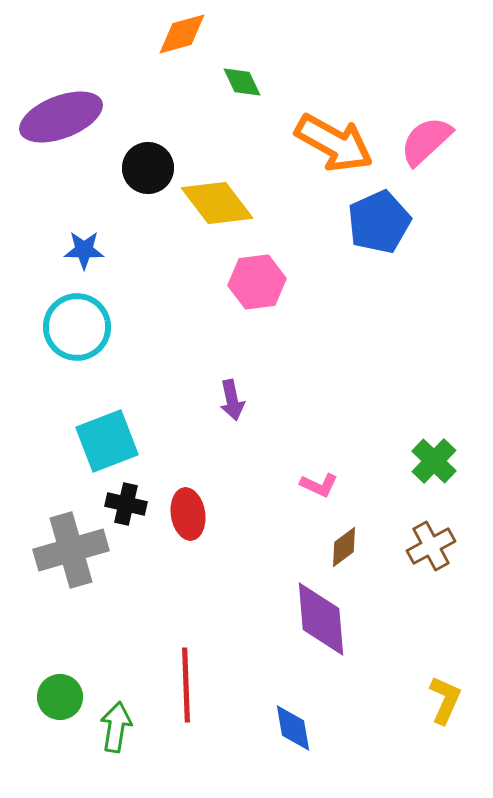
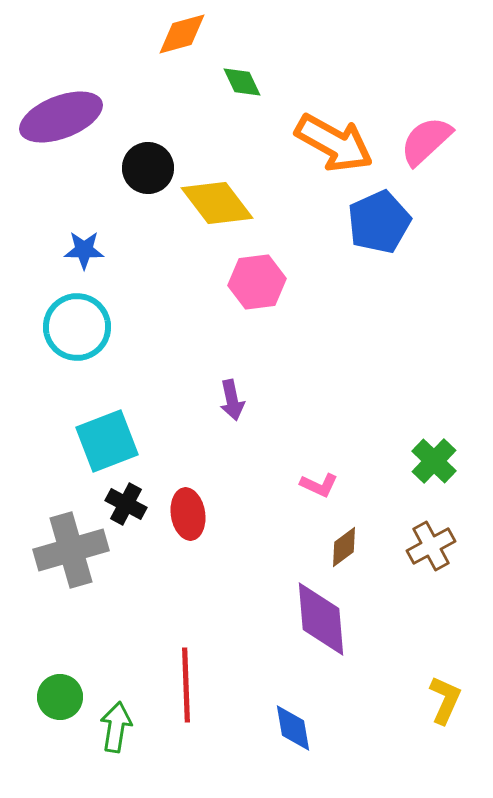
black cross: rotated 15 degrees clockwise
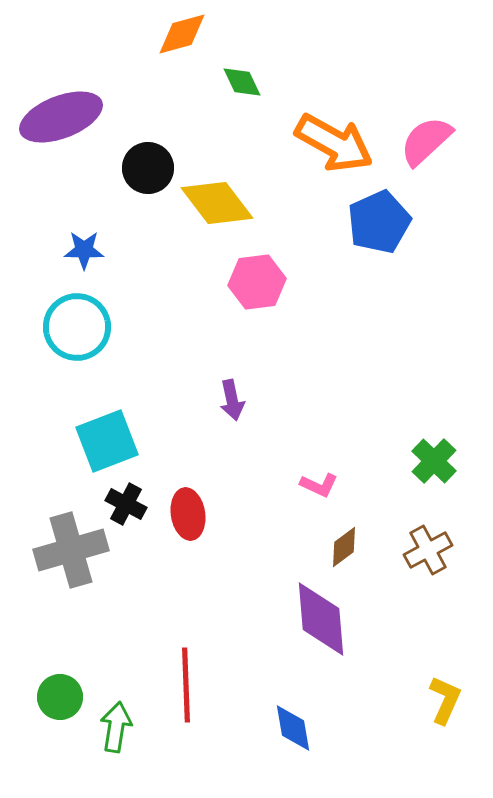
brown cross: moved 3 px left, 4 px down
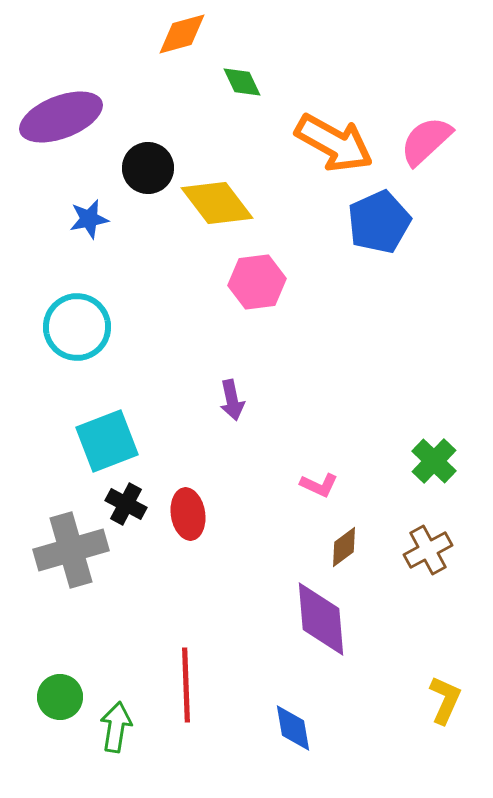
blue star: moved 5 px right, 31 px up; rotated 12 degrees counterclockwise
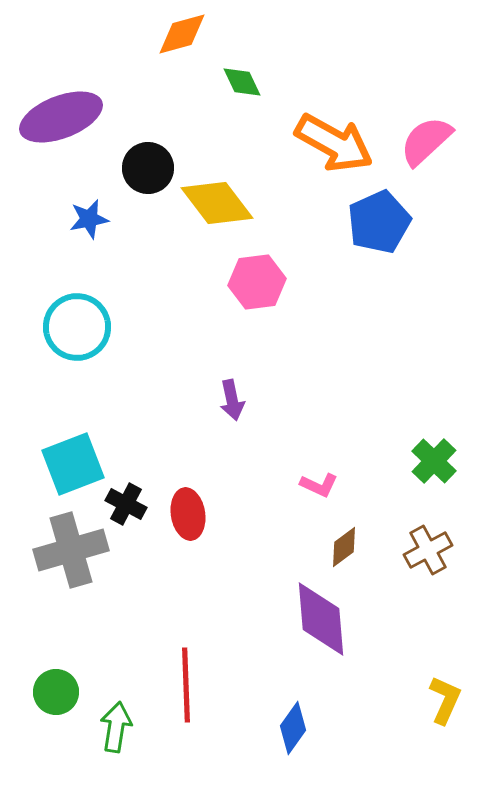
cyan square: moved 34 px left, 23 px down
green circle: moved 4 px left, 5 px up
blue diamond: rotated 45 degrees clockwise
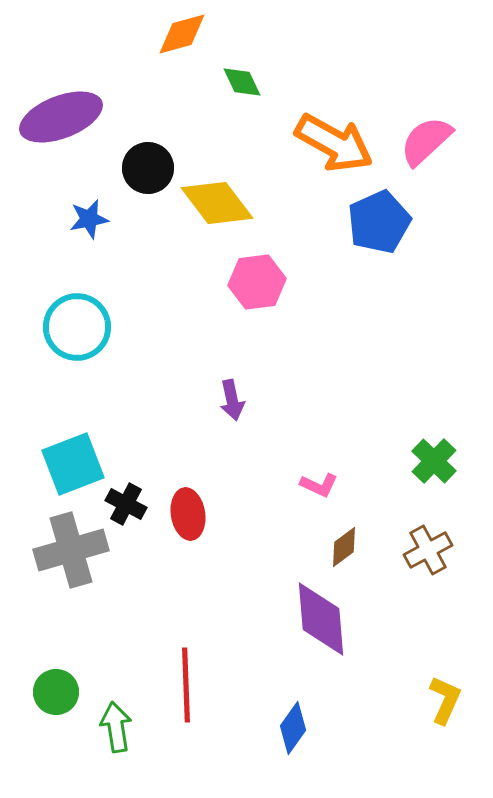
green arrow: rotated 18 degrees counterclockwise
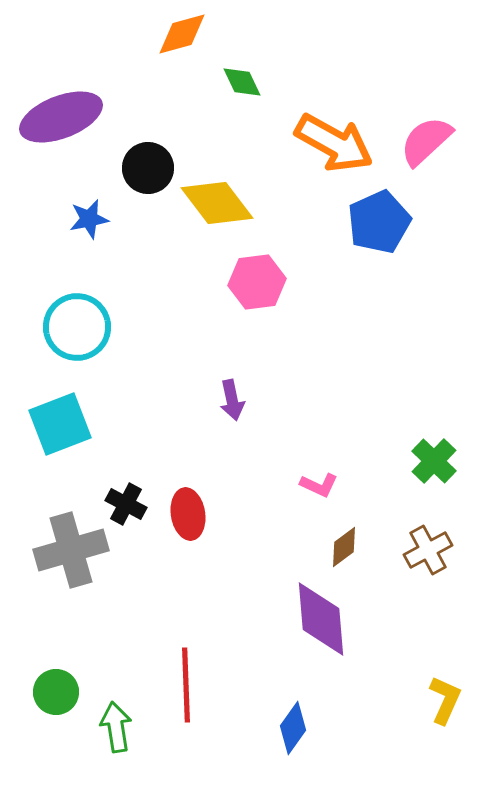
cyan square: moved 13 px left, 40 px up
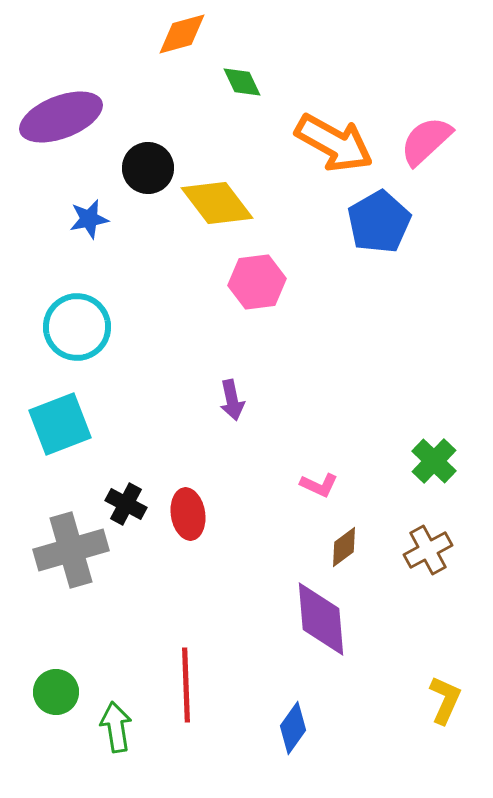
blue pentagon: rotated 6 degrees counterclockwise
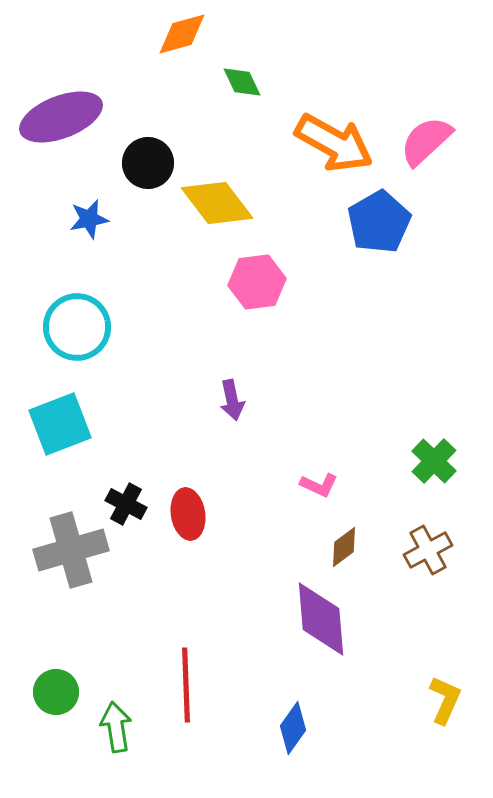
black circle: moved 5 px up
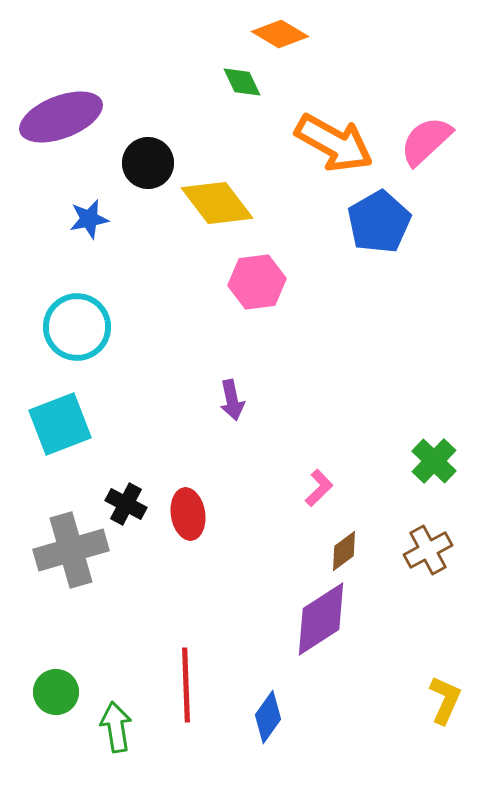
orange diamond: moved 98 px right; rotated 46 degrees clockwise
pink L-shape: moved 3 px down; rotated 69 degrees counterclockwise
brown diamond: moved 4 px down
purple diamond: rotated 62 degrees clockwise
blue diamond: moved 25 px left, 11 px up
